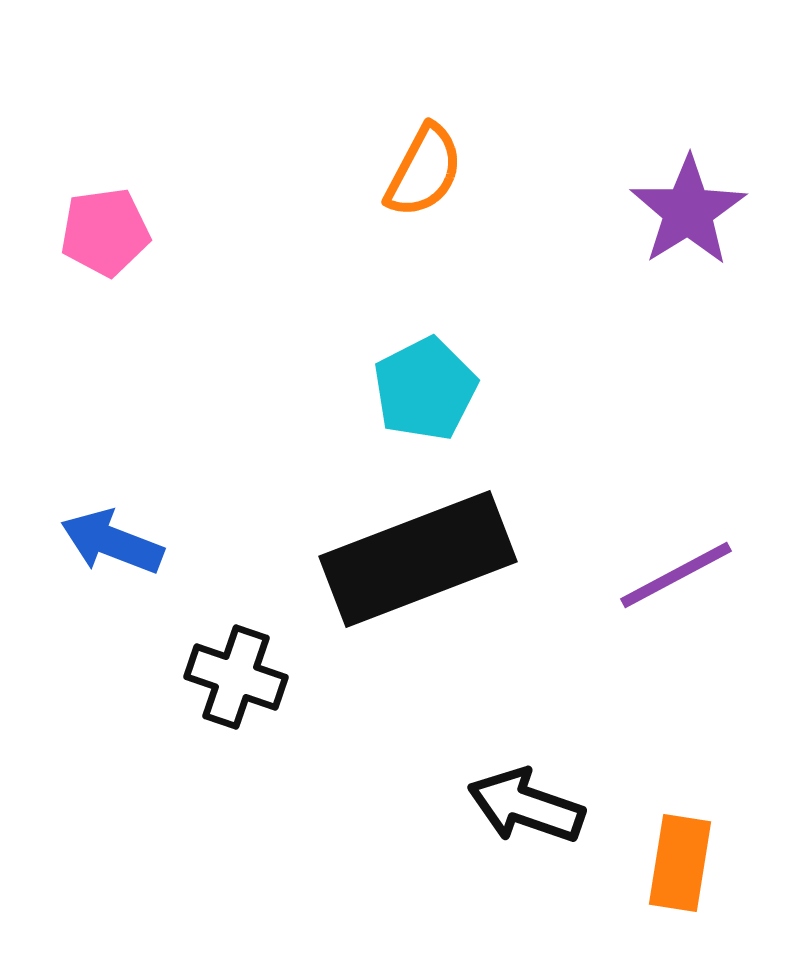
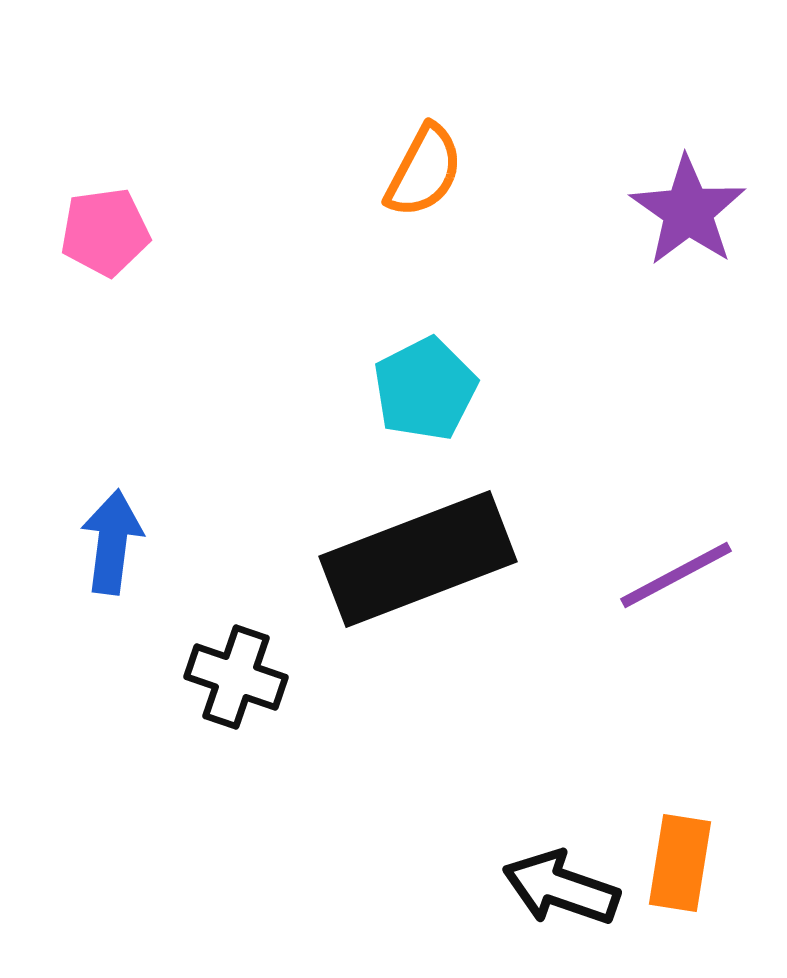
purple star: rotated 5 degrees counterclockwise
blue arrow: rotated 76 degrees clockwise
black arrow: moved 35 px right, 82 px down
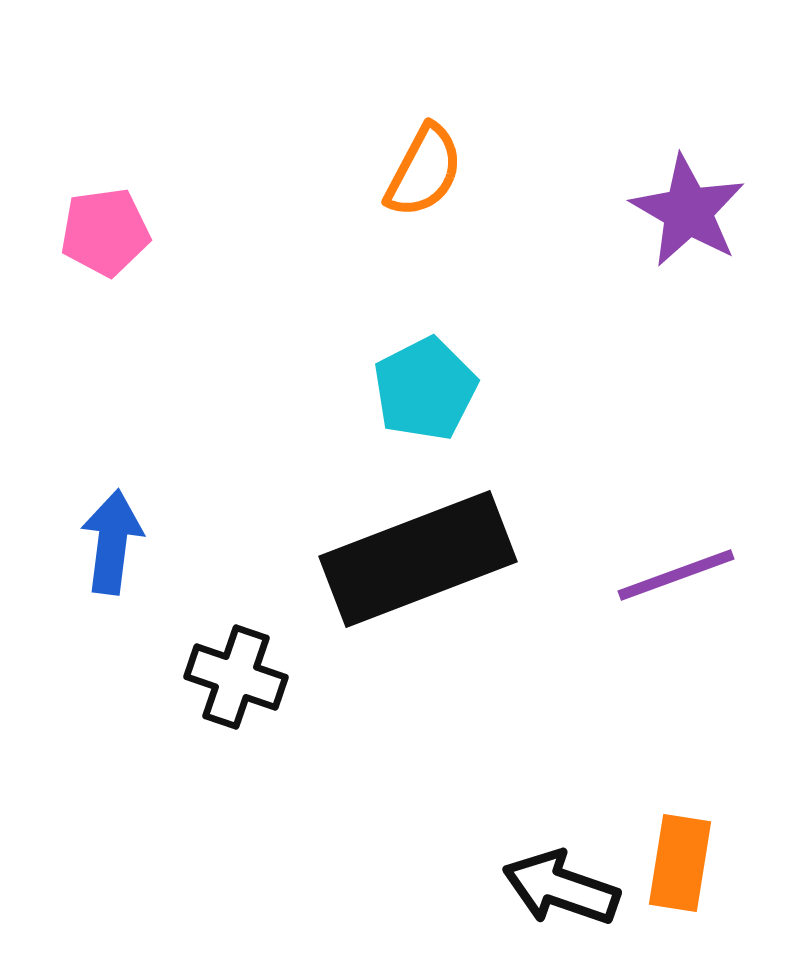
purple star: rotated 5 degrees counterclockwise
purple line: rotated 8 degrees clockwise
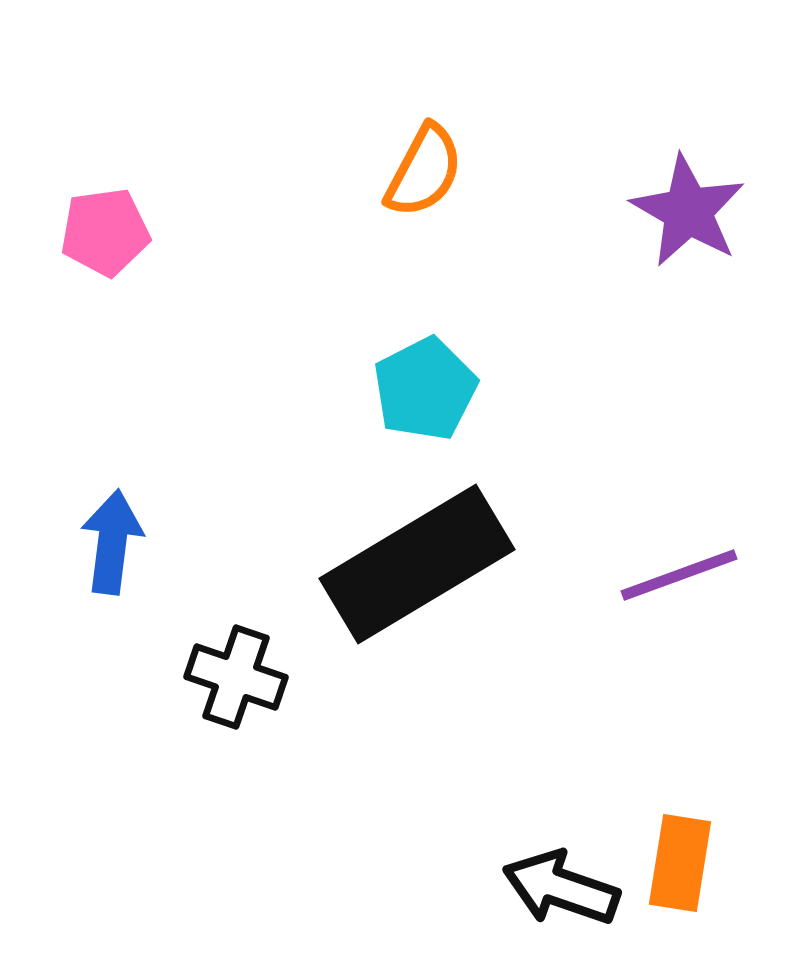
black rectangle: moved 1 px left, 5 px down; rotated 10 degrees counterclockwise
purple line: moved 3 px right
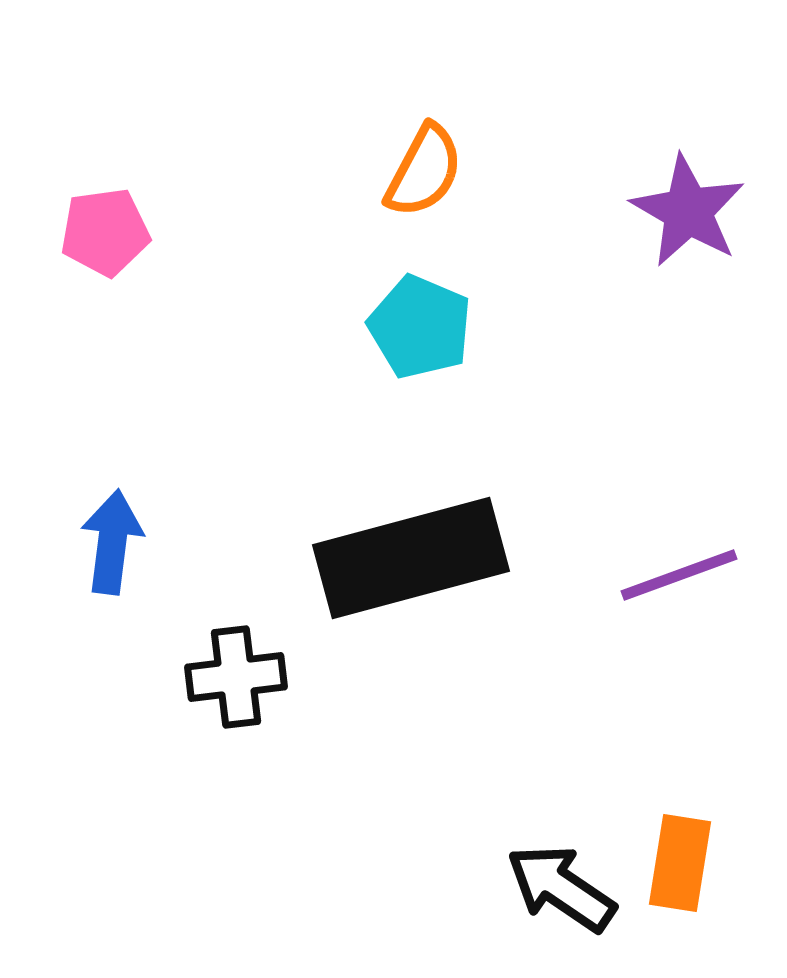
cyan pentagon: moved 5 px left, 62 px up; rotated 22 degrees counterclockwise
black rectangle: moved 6 px left, 6 px up; rotated 16 degrees clockwise
black cross: rotated 26 degrees counterclockwise
black arrow: rotated 15 degrees clockwise
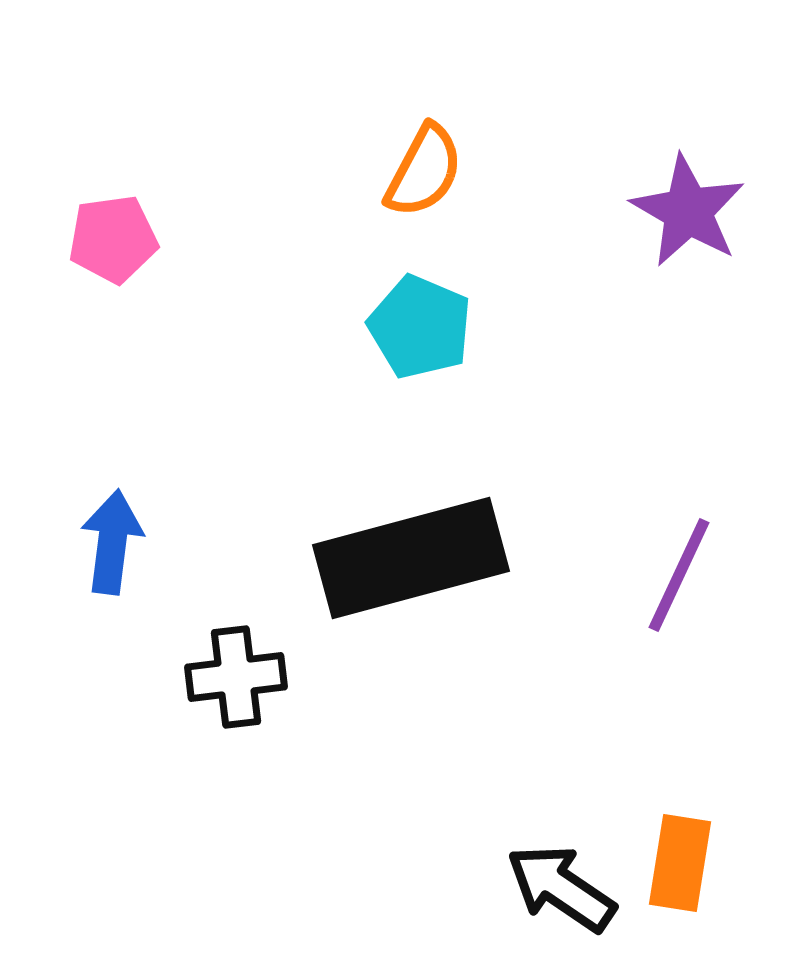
pink pentagon: moved 8 px right, 7 px down
purple line: rotated 45 degrees counterclockwise
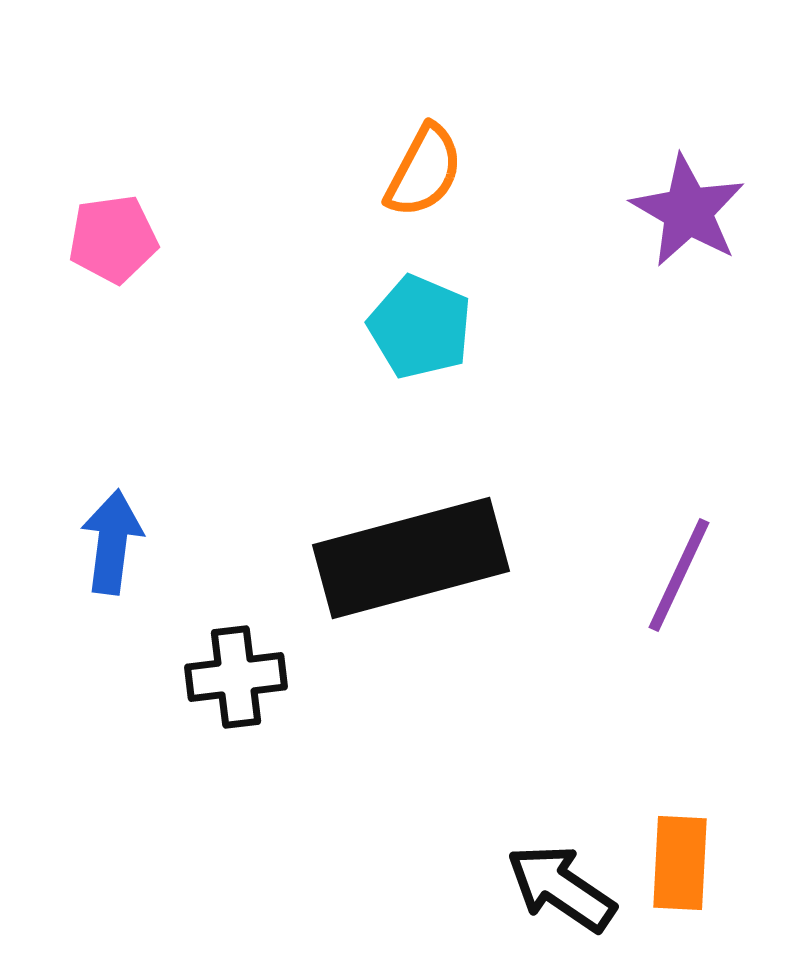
orange rectangle: rotated 6 degrees counterclockwise
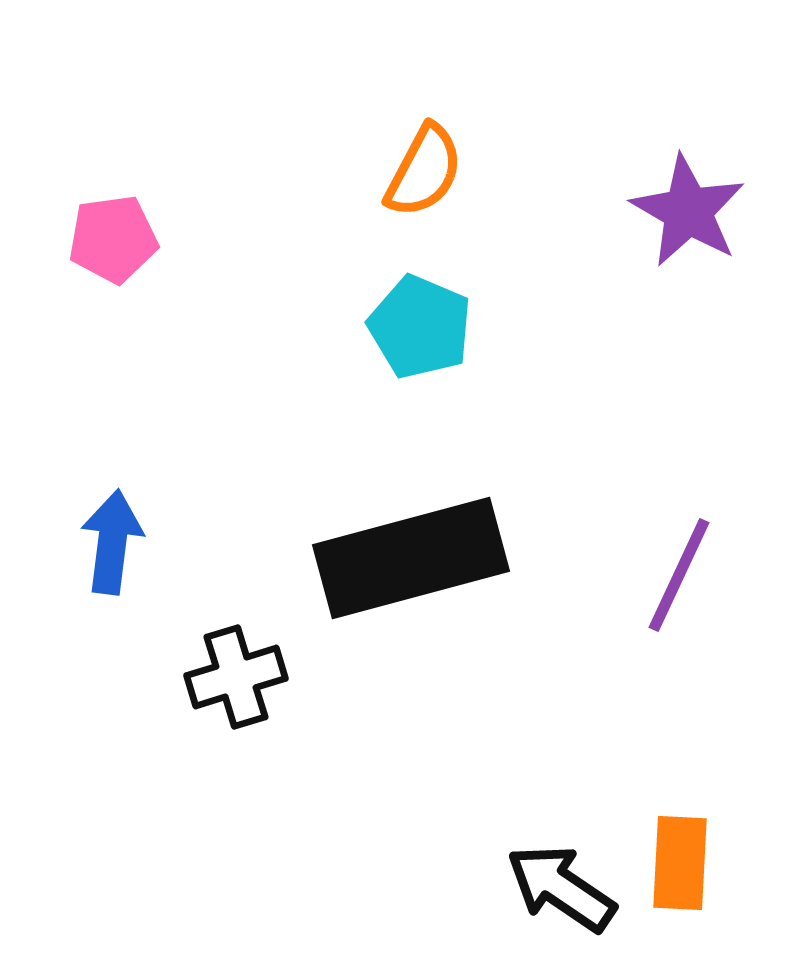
black cross: rotated 10 degrees counterclockwise
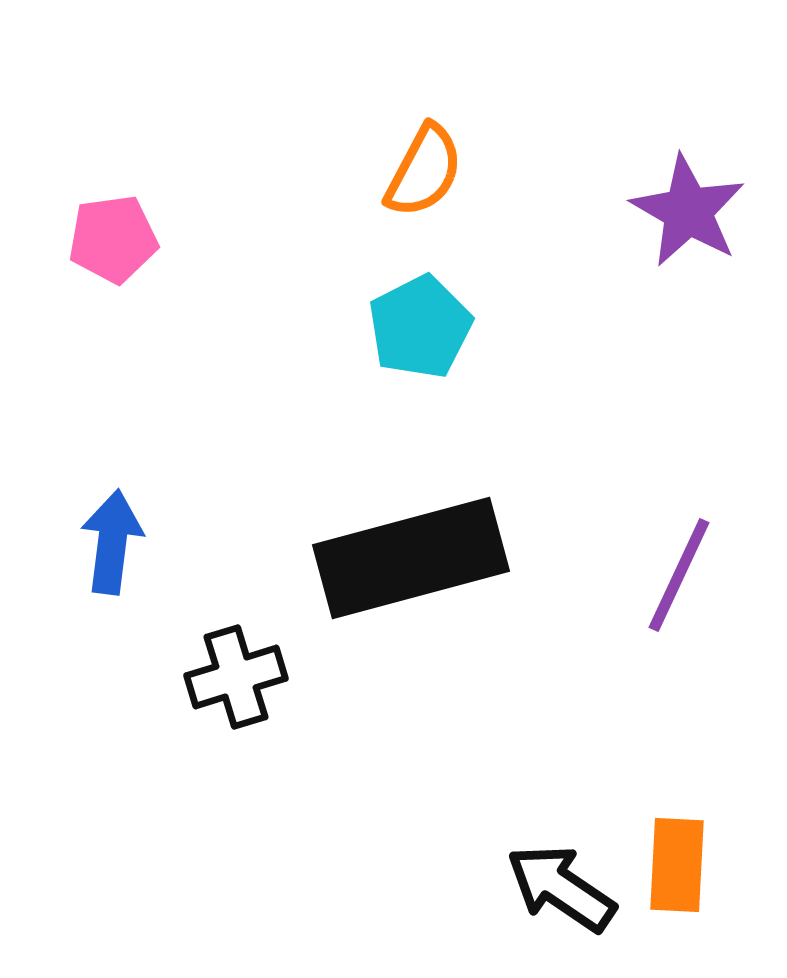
cyan pentagon: rotated 22 degrees clockwise
orange rectangle: moved 3 px left, 2 px down
